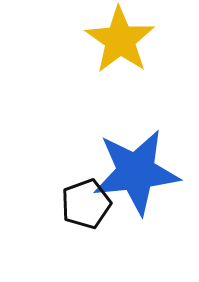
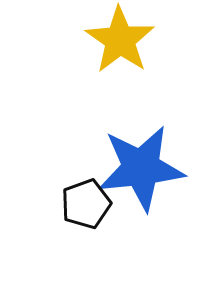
blue star: moved 5 px right, 4 px up
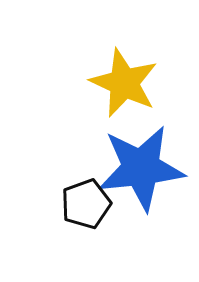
yellow star: moved 4 px right, 43 px down; rotated 10 degrees counterclockwise
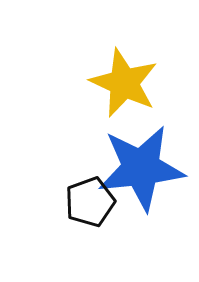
black pentagon: moved 4 px right, 2 px up
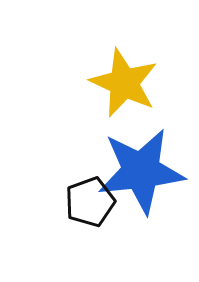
blue star: moved 3 px down
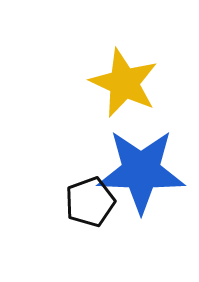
blue star: rotated 8 degrees clockwise
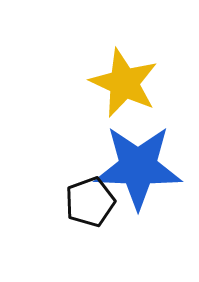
blue star: moved 3 px left, 4 px up
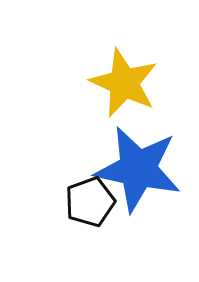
blue star: moved 2 px down; rotated 10 degrees clockwise
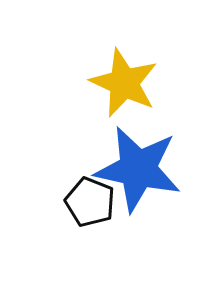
black pentagon: rotated 30 degrees counterclockwise
